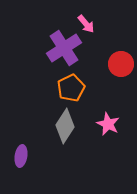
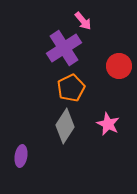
pink arrow: moved 3 px left, 3 px up
red circle: moved 2 px left, 2 px down
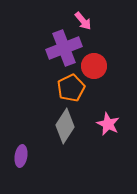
purple cross: rotated 12 degrees clockwise
red circle: moved 25 px left
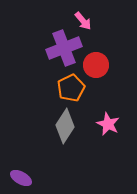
red circle: moved 2 px right, 1 px up
purple ellipse: moved 22 px down; rotated 70 degrees counterclockwise
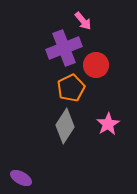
pink star: rotated 15 degrees clockwise
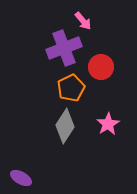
red circle: moved 5 px right, 2 px down
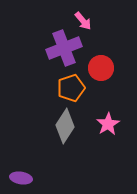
red circle: moved 1 px down
orange pentagon: rotated 8 degrees clockwise
purple ellipse: rotated 20 degrees counterclockwise
